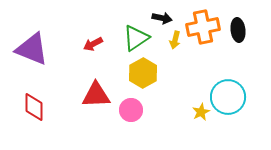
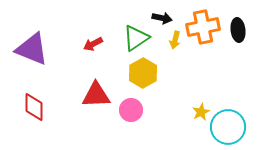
cyan circle: moved 30 px down
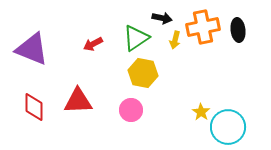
yellow hexagon: rotated 20 degrees counterclockwise
red triangle: moved 18 px left, 6 px down
yellow star: rotated 12 degrees counterclockwise
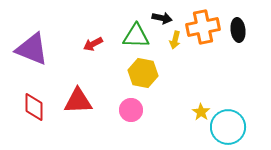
green triangle: moved 2 px up; rotated 36 degrees clockwise
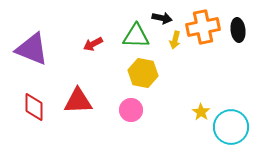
cyan circle: moved 3 px right
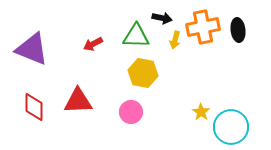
pink circle: moved 2 px down
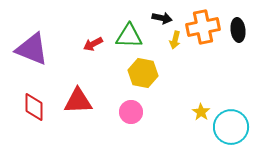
green triangle: moved 7 px left
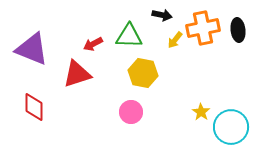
black arrow: moved 3 px up
orange cross: moved 1 px down
yellow arrow: rotated 24 degrees clockwise
red triangle: moved 1 px left, 27 px up; rotated 16 degrees counterclockwise
